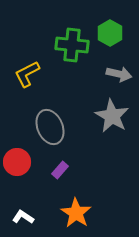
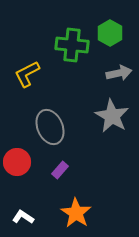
gray arrow: moved 1 px up; rotated 25 degrees counterclockwise
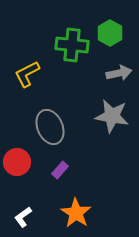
gray star: rotated 20 degrees counterclockwise
white L-shape: rotated 70 degrees counterclockwise
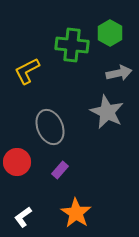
yellow L-shape: moved 3 px up
gray star: moved 5 px left, 4 px up; rotated 16 degrees clockwise
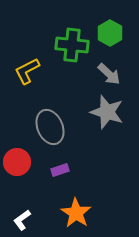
gray arrow: moved 10 px left, 1 px down; rotated 55 degrees clockwise
gray star: rotated 8 degrees counterclockwise
purple rectangle: rotated 30 degrees clockwise
white L-shape: moved 1 px left, 3 px down
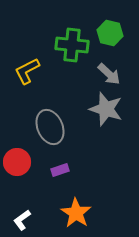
green hexagon: rotated 15 degrees counterclockwise
gray star: moved 1 px left, 3 px up
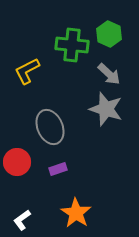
green hexagon: moved 1 px left, 1 px down; rotated 10 degrees clockwise
purple rectangle: moved 2 px left, 1 px up
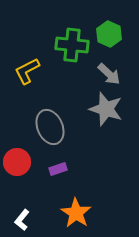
white L-shape: rotated 15 degrees counterclockwise
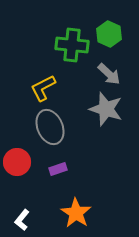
yellow L-shape: moved 16 px right, 17 px down
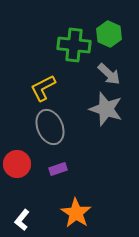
green cross: moved 2 px right
red circle: moved 2 px down
